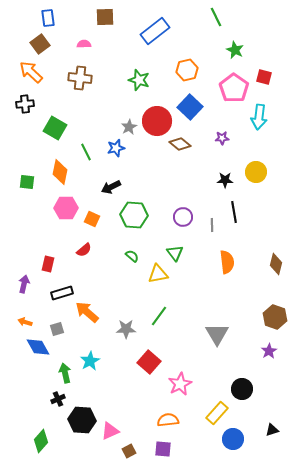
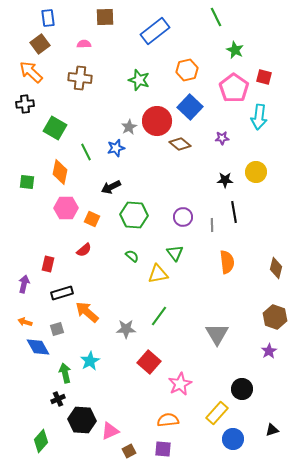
brown diamond at (276, 264): moved 4 px down
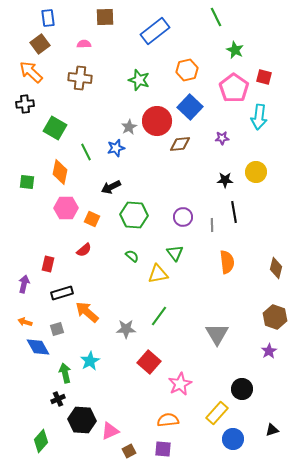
brown diamond at (180, 144): rotated 45 degrees counterclockwise
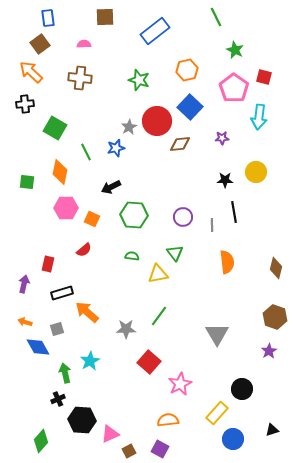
green semicircle at (132, 256): rotated 32 degrees counterclockwise
pink triangle at (110, 431): moved 3 px down
purple square at (163, 449): moved 3 px left; rotated 24 degrees clockwise
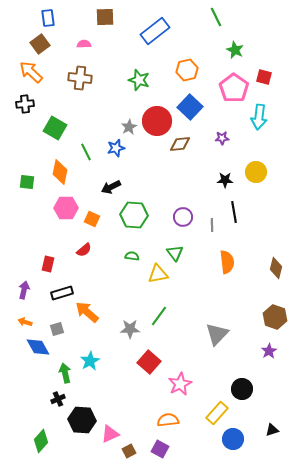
purple arrow at (24, 284): moved 6 px down
gray star at (126, 329): moved 4 px right
gray triangle at (217, 334): rotated 15 degrees clockwise
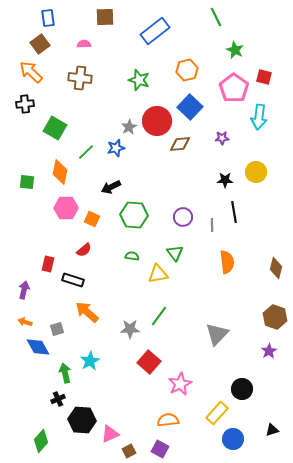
green line at (86, 152): rotated 72 degrees clockwise
black rectangle at (62, 293): moved 11 px right, 13 px up; rotated 35 degrees clockwise
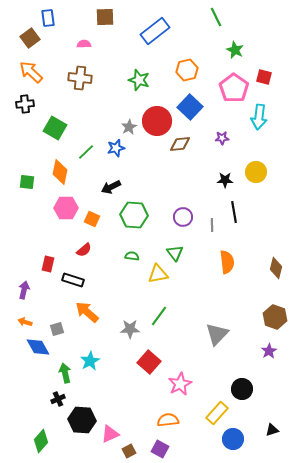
brown square at (40, 44): moved 10 px left, 6 px up
